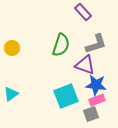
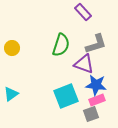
purple triangle: moved 1 px left, 1 px up
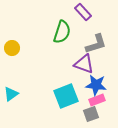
green semicircle: moved 1 px right, 13 px up
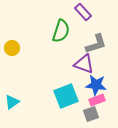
green semicircle: moved 1 px left, 1 px up
cyan triangle: moved 1 px right, 8 px down
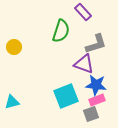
yellow circle: moved 2 px right, 1 px up
cyan triangle: rotated 21 degrees clockwise
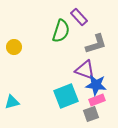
purple rectangle: moved 4 px left, 5 px down
purple triangle: moved 1 px right, 6 px down
